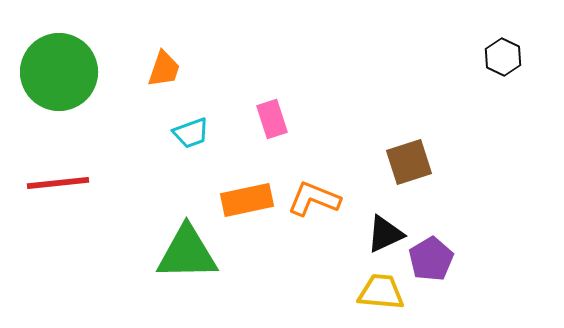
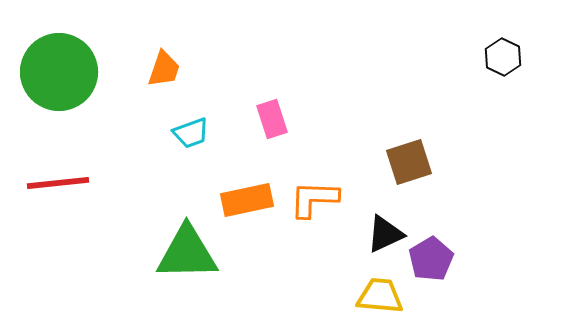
orange L-shape: rotated 20 degrees counterclockwise
yellow trapezoid: moved 1 px left, 4 px down
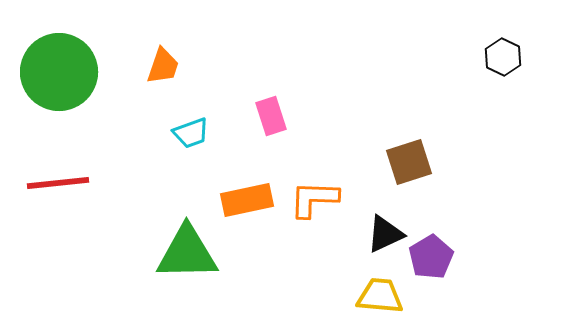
orange trapezoid: moved 1 px left, 3 px up
pink rectangle: moved 1 px left, 3 px up
purple pentagon: moved 2 px up
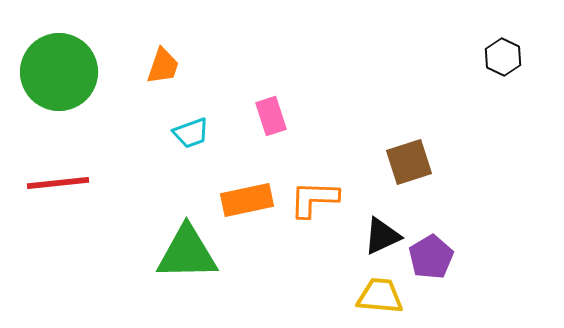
black triangle: moved 3 px left, 2 px down
